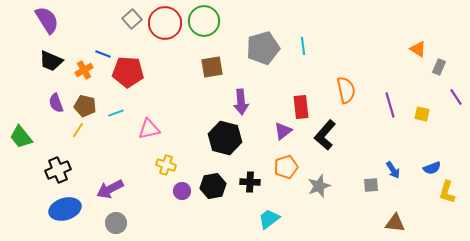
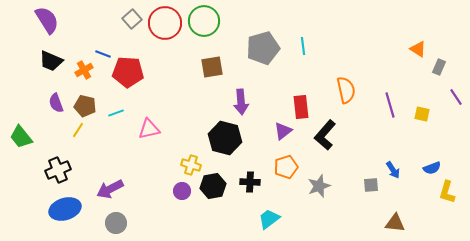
yellow cross at (166, 165): moved 25 px right
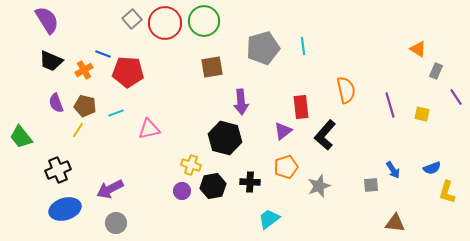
gray rectangle at (439, 67): moved 3 px left, 4 px down
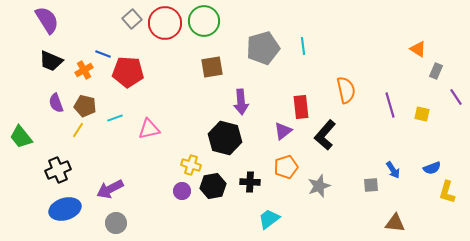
cyan line at (116, 113): moved 1 px left, 5 px down
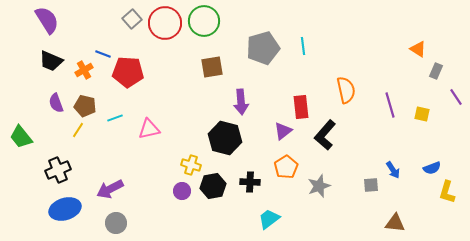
orange pentagon at (286, 167): rotated 15 degrees counterclockwise
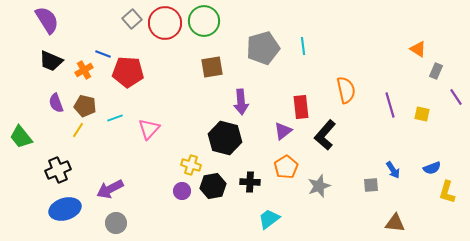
pink triangle at (149, 129): rotated 35 degrees counterclockwise
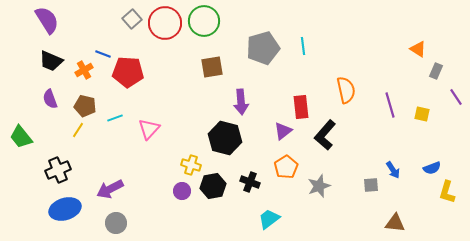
purple semicircle at (56, 103): moved 6 px left, 4 px up
black cross at (250, 182): rotated 18 degrees clockwise
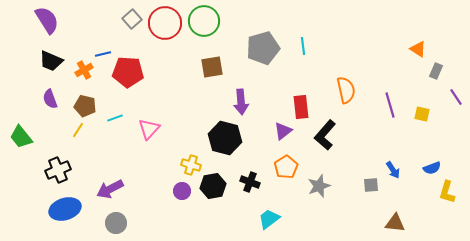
blue line at (103, 54): rotated 35 degrees counterclockwise
